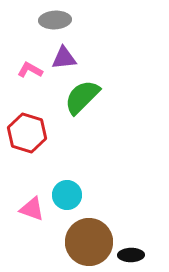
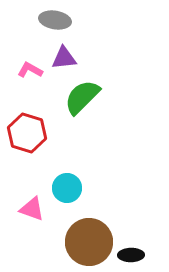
gray ellipse: rotated 12 degrees clockwise
cyan circle: moved 7 px up
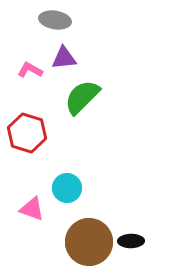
black ellipse: moved 14 px up
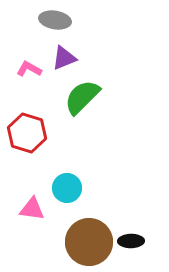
purple triangle: rotated 16 degrees counterclockwise
pink L-shape: moved 1 px left, 1 px up
pink triangle: rotated 12 degrees counterclockwise
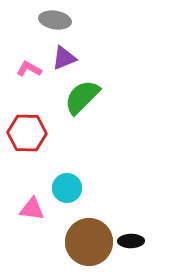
red hexagon: rotated 15 degrees counterclockwise
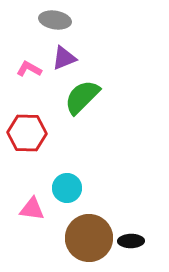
brown circle: moved 4 px up
